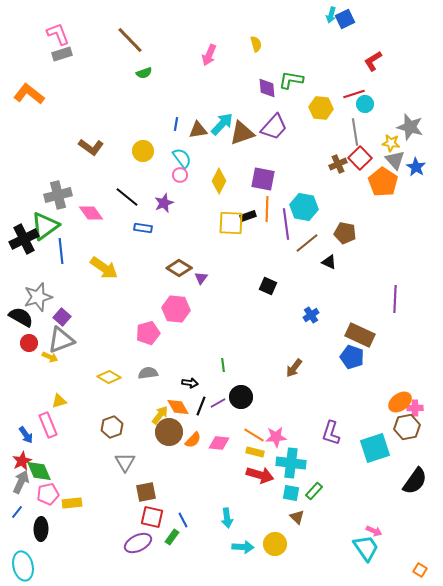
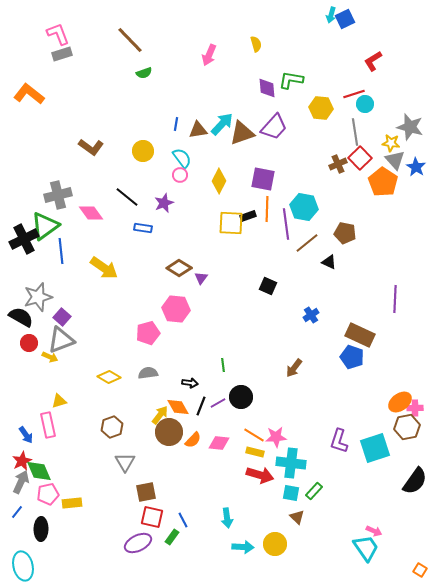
pink rectangle at (48, 425): rotated 10 degrees clockwise
purple L-shape at (331, 433): moved 8 px right, 8 px down
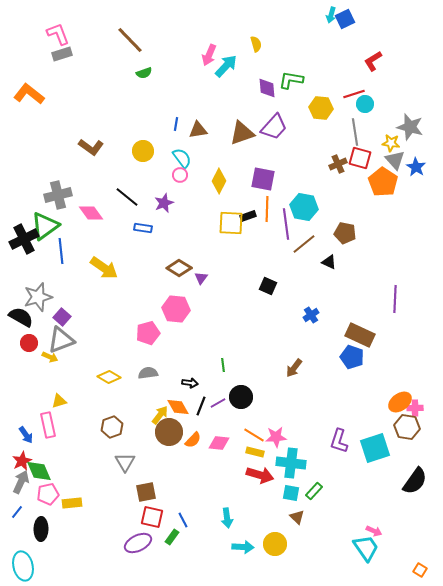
cyan arrow at (222, 124): moved 4 px right, 58 px up
red square at (360, 158): rotated 30 degrees counterclockwise
brown line at (307, 243): moved 3 px left, 1 px down
brown hexagon at (407, 427): rotated 20 degrees clockwise
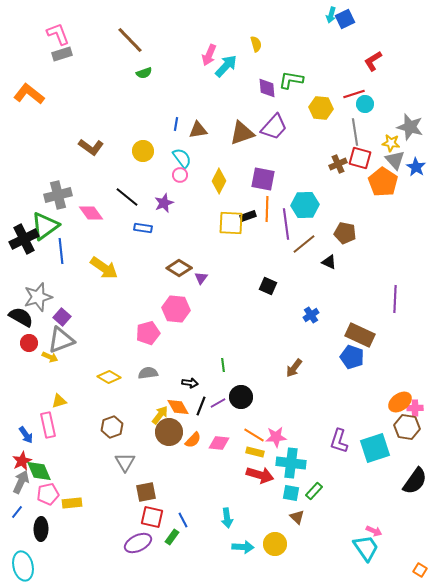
cyan hexagon at (304, 207): moved 1 px right, 2 px up; rotated 12 degrees counterclockwise
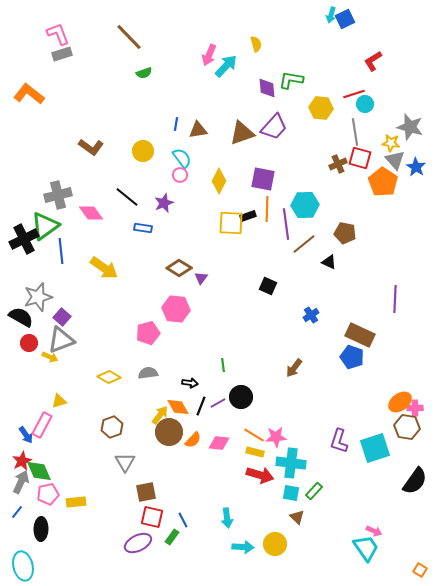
brown line at (130, 40): moved 1 px left, 3 px up
pink rectangle at (48, 425): moved 6 px left; rotated 40 degrees clockwise
yellow rectangle at (72, 503): moved 4 px right, 1 px up
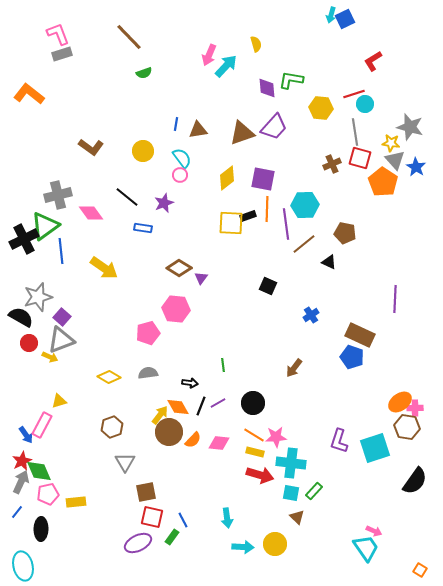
brown cross at (338, 164): moved 6 px left
yellow diamond at (219, 181): moved 8 px right, 3 px up; rotated 25 degrees clockwise
black circle at (241, 397): moved 12 px right, 6 px down
